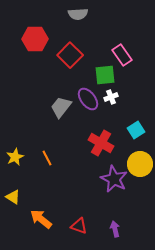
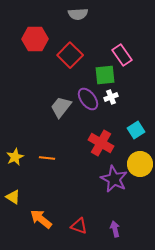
orange line: rotated 56 degrees counterclockwise
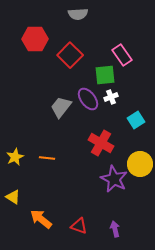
cyan square: moved 10 px up
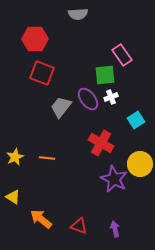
red square: moved 28 px left, 18 px down; rotated 25 degrees counterclockwise
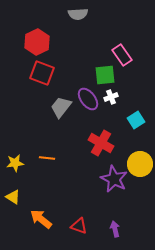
red hexagon: moved 2 px right, 3 px down; rotated 25 degrees counterclockwise
yellow star: moved 6 px down; rotated 18 degrees clockwise
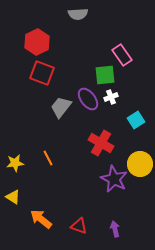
orange line: moved 1 px right; rotated 56 degrees clockwise
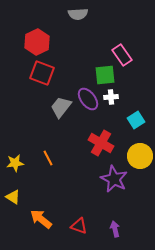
white cross: rotated 16 degrees clockwise
yellow circle: moved 8 px up
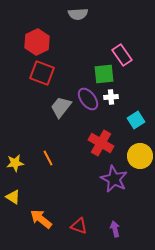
green square: moved 1 px left, 1 px up
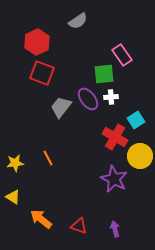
gray semicircle: moved 7 px down; rotated 30 degrees counterclockwise
red cross: moved 14 px right, 6 px up
